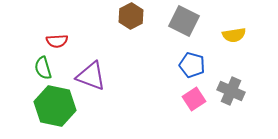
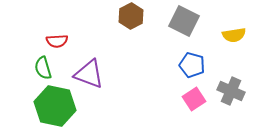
purple triangle: moved 2 px left, 2 px up
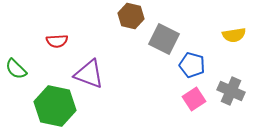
brown hexagon: rotated 20 degrees counterclockwise
gray square: moved 20 px left, 18 px down
green semicircle: moved 27 px left, 1 px down; rotated 30 degrees counterclockwise
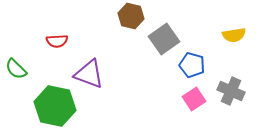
gray square: rotated 28 degrees clockwise
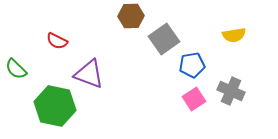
brown hexagon: rotated 15 degrees counterclockwise
red semicircle: rotated 30 degrees clockwise
blue pentagon: rotated 25 degrees counterclockwise
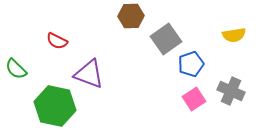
gray square: moved 2 px right
blue pentagon: moved 1 px left, 1 px up; rotated 10 degrees counterclockwise
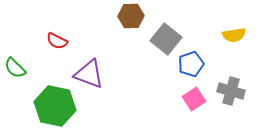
gray square: rotated 16 degrees counterclockwise
green semicircle: moved 1 px left, 1 px up
gray cross: rotated 8 degrees counterclockwise
